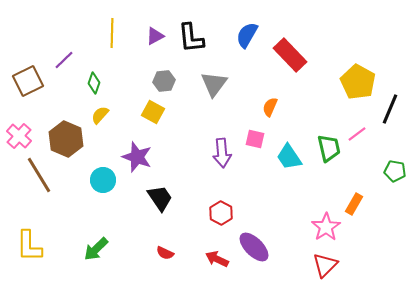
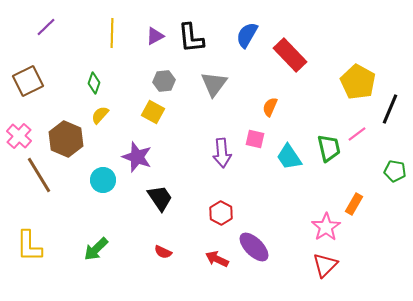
purple line: moved 18 px left, 33 px up
red semicircle: moved 2 px left, 1 px up
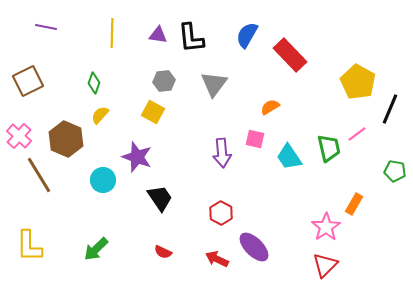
purple line: rotated 55 degrees clockwise
purple triangle: moved 3 px right, 1 px up; rotated 36 degrees clockwise
orange semicircle: rotated 36 degrees clockwise
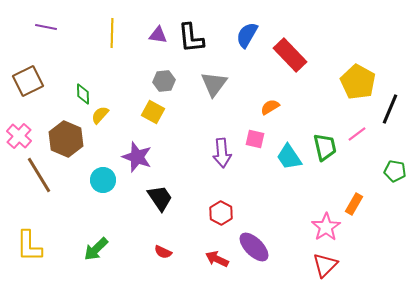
green diamond: moved 11 px left, 11 px down; rotated 20 degrees counterclockwise
green trapezoid: moved 4 px left, 1 px up
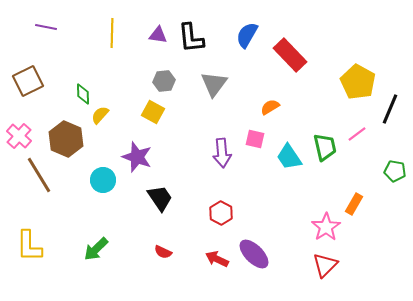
purple ellipse: moved 7 px down
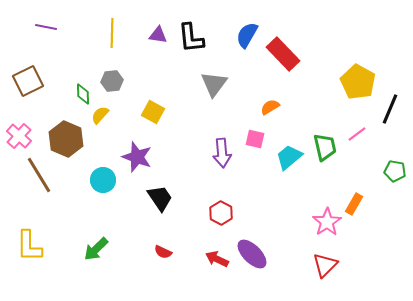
red rectangle: moved 7 px left, 1 px up
gray hexagon: moved 52 px left
cyan trapezoid: rotated 84 degrees clockwise
pink star: moved 1 px right, 5 px up
purple ellipse: moved 2 px left
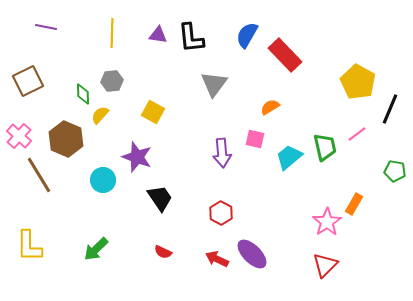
red rectangle: moved 2 px right, 1 px down
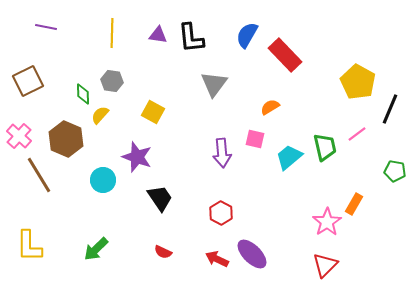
gray hexagon: rotated 15 degrees clockwise
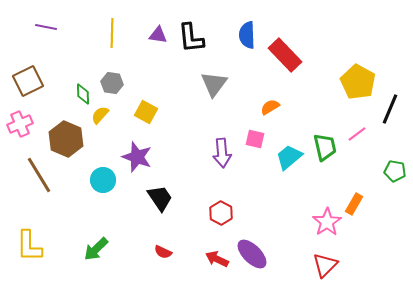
blue semicircle: rotated 32 degrees counterclockwise
gray hexagon: moved 2 px down
yellow square: moved 7 px left
pink cross: moved 1 px right, 12 px up; rotated 25 degrees clockwise
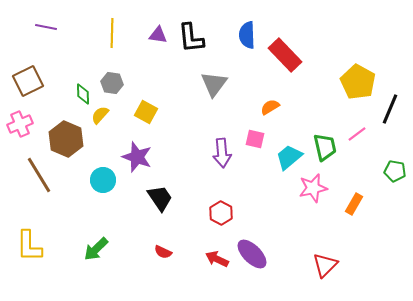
pink star: moved 14 px left, 34 px up; rotated 20 degrees clockwise
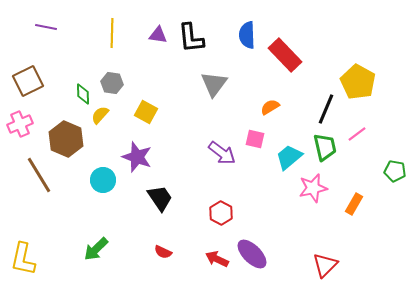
black line: moved 64 px left
purple arrow: rotated 48 degrees counterclockwise
yellow L-shape: moved 6 px left, 13 px down; rotated 12 degrees clockwise
